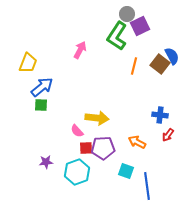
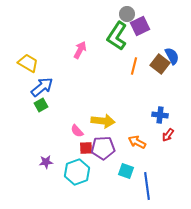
yellow trapezoid: rotated 80 degrees counterclockwise
green square: rotated 32 degrees counterclockwise
yellow arrow: moved 6 px right, 3 px down
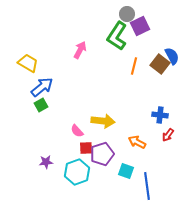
purple pentagon: moved 1 px left, 6 px down; rotated 15 degrees counterclockwise
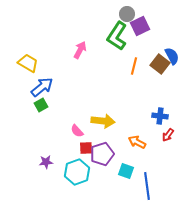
blue cross: moved 1 px down
